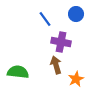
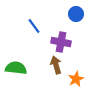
blue line: moved 11 px left, 7 px down
green semicircle: moved 2 px left, 4 px up
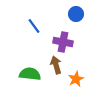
purple cross: moved 2 px right
green semicircle: moved 14 px right, 6 px down
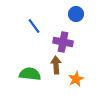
brown arrow: rotated 12 degrees clockwise
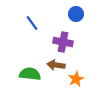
blue line: moved 2 px left, 3 px up
brown arrow: rotated 78 degrees counterclockwise
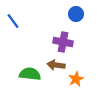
blue line: moved 19 px left, 2 px up
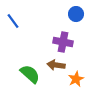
green semicircle: rotated 35 degrees clockwise
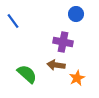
green semicircle: moved 3 px left
orange star: moved 1 px right, 1 px up
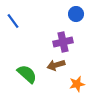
purple cross: rotated 24 degrees counterclockwise
brown arrow: rotated 24 degrees counterclockwise
orange star: moved 6 px down; rotated 14 degrees clockwise
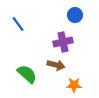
blue circle: moved 1 px left, 1 px down
blue line: moved 5 px right, 3 px down
brown arrow: rotated 150 degrees counterclockwise
orange star: moved 3 px left, 1 px down; rotated 14 degrees clockwise
